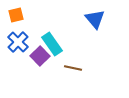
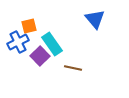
orange square: moved 13 px right, 11 px down
blue cross: rotated 20 degrees clockwise
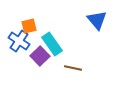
blue triangle: moved 2 px right, 1 px down
blue cross: moved 1 px right, 1 px up; rotated 30 degrees counterclockwise
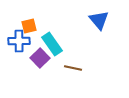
blue triangle: moved 2 px right
blue cross: rotated 35 degrees counterclockwise
purple square: moved 2 px down
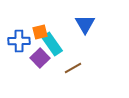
blue triangle: moved 14 px left, 4 px down; rotated 10 degrees clockwise
orange square: moved 11 px right, 6 px down
brown line: rotated 42 degrees counterclockwise
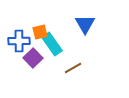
purple square: moved 7 px left
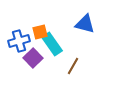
blue triangle: rotated 45 degrees counterclockwise
blue cross: rotated 15 degrees counterclockwise
brown line: moved 2 px up; rotated 30 degrees counterclockwise
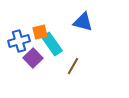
blue triangle: moved 2 px left, 2 px up
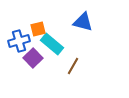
orange square: moved 2 px left, 3 px up
cyan rectangle: rotated 15 degrees counterclockwise
